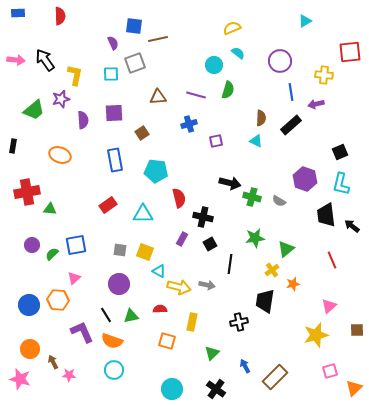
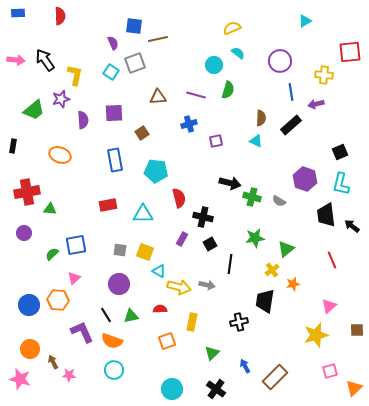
cyan square at (111, 74): moved 2 px up; rotated 35 degrees clockwise
red rectangle at (108, 205): rotated 24 degrees clockwise
purple circle at (32, 245): moved 8 px left, 12 px up
orange square at (167, 341): rotated 36 degrees counterclockwise
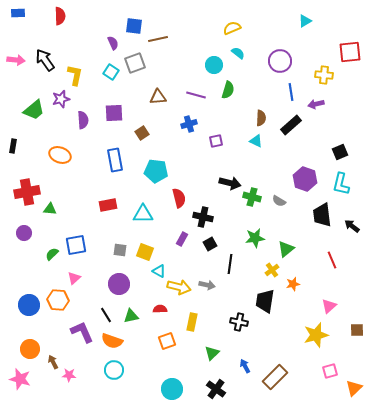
black trapezoid at (326, 215): moved 4 px left
black cross at (239, 322): rotated 24 degrees clockwise
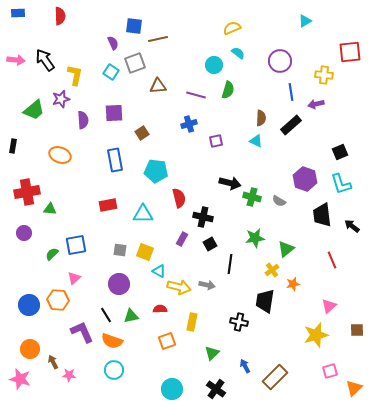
brown triangle at (158, 97): moved 11 px up
cyan L-shape at (341, 184): rotated 30 degrees counterclockwise
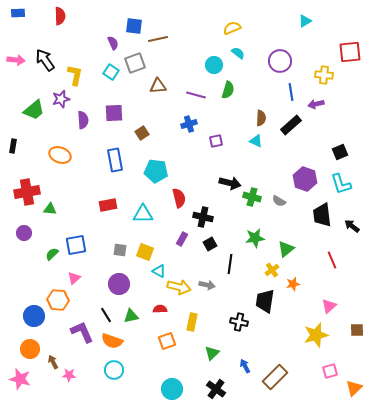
blue circle at (29, 305): moved 5 px right, 11 px down
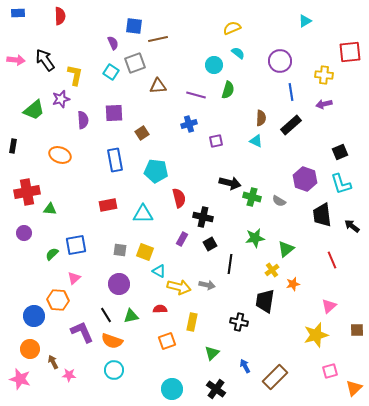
purple arrow at (316, 104): moved 8 px right
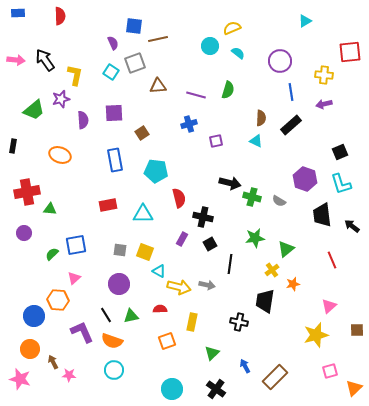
cyan circle at (214, 65): moved 4 px left, 19 px up
